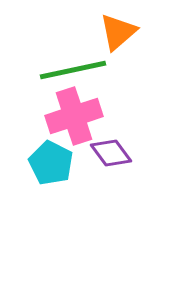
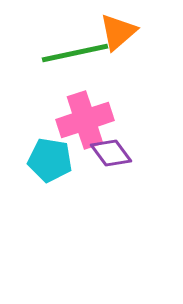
green line: moved 2 px right, 17 px up
pink cross: moved 11 px right, 4 px down
cyan pentagon: moved 1 px left, 3 px up; rotated 18 degrees counterclockwise
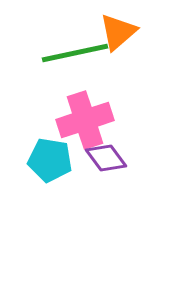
purple diamond: moved 5 px left, 5 px down
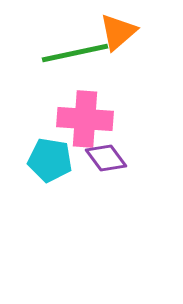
pink cross: moved 1 px up; rotated 22 degrees clockwise
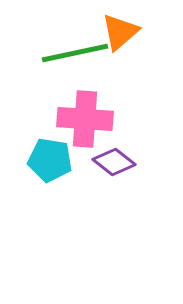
orange triangle: moved 2 px right
purple diamond: moved 8 px right, 4 px down; rotated 15 degrees counterclockwise
